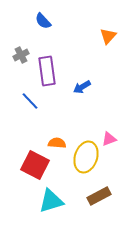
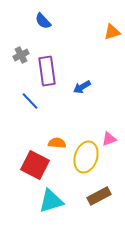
orange triangle: moved 4 px right, 4 px up; rotated 30 degrees clockwise
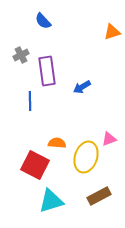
blue line: rotated 42 degrees clockwise
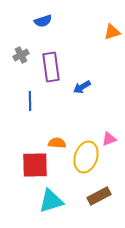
blue semicircle: rotated 66 degrees counterclockwise
purple rectangle: moved 4 px right, 4 px up
red square: rotated 28 degrees counterclockwise
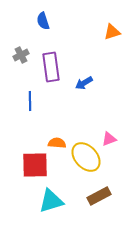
blue semicircle: rotated 90 degrees clockwise
blue arrow: moved 2 px right, 4 px up
yellow ellipse: rotated 60 degrees counterclockwise
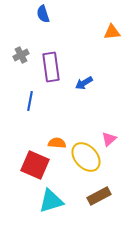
blue semicircle: moved 7 px up
orange triangle: rotated 12 degrees clockwise
blue line: rotated 12 degrees clockwise
pink triangle: rotated 21 degrees counterclockwise
red square: rotated 24 degrees clockwise
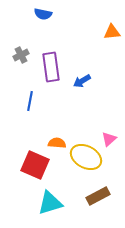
blue semicircle: rotated 60 degrees counterclockwise
blue arrow: moved 2 px left, 2 px up
yellow ellipse: rotated 20 degrees counterclockwise
brown rectangle: moved 1 px left
cyan triangle: moved 1 px left, 2 px down
